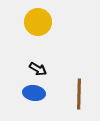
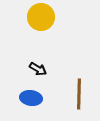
yellow circle: moved 3 px right, 5 px up
blue ellipse: moved 3 px left, 5 px down
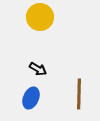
yellow circle: moved 1 px left
blue ellipse: rotated 75 degrees counterclockwise
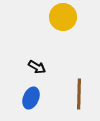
yellow circle: moved 23 px right
black arrow: moved 1 px left, 2 px up
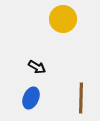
yellow circle: moved 2 px down
brown line: moved 2 px right, 4 px down
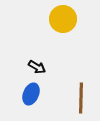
blue ellipse: moved 4 px up
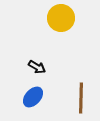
yellow circle: moved 2 px left, 1 px up
blue ellipse: moved 2 px right, 3 px down; rotated 20 degrees clockwise
